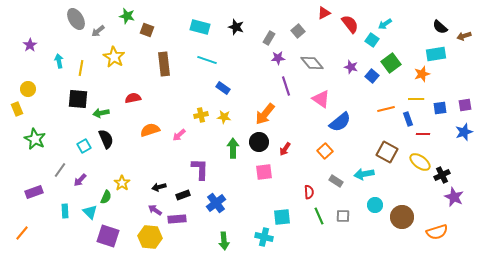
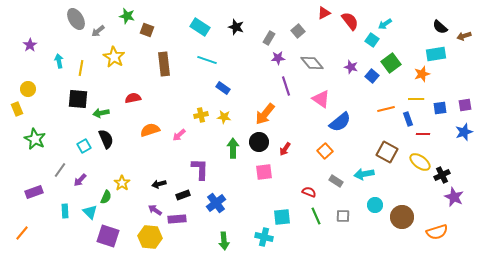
red semicircle at (350, 24): moved 3 px up
cyan rectangle at (200, 27): rotated 18 degrees clockwise
black arrow at (159, 187): moved 3 px up
red semicircle at (309, 192): rotated 64 degrees counterclockwise
green line at (319, 216): moved 3 px left
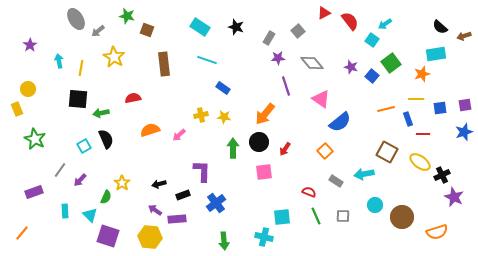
purple L-shape at (200, 169): moved 2 px right, 2 px down
cyan triangle at (90, 212): moved 3 px down
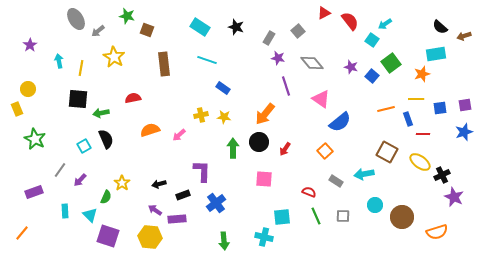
purple star at (278, 58): rotated 16 degrees clockwise
pink square at (264, 172): moved 7 px down; rotated 12 degrees clockwise
